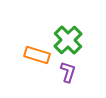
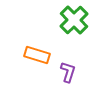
green cross: moved 6 px right, 20 px up
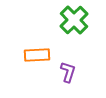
orange rectangle: rotated 20 degrees counterclockwise
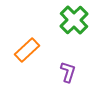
orange rectangle: moved 10 px left, 5 px up; rotated 40 degrees counterclockwise
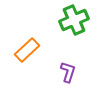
green cross: rotated 20 degrees clockwise
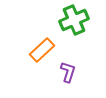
orange rectangle: moved 15 px right
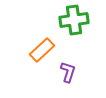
green cross: rotated 16 degrees clockwise
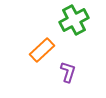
green cross: rotated 20 degrees counterclockwise
